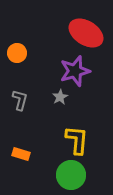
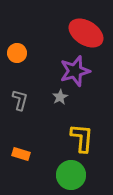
yellow L-shape: moved 5 px right, 2 px up
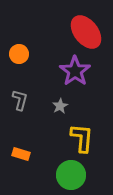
red ellipse: moved 1 px up; rotated 20 degrees clockwise
orange circle: moved 2 px right, 1 px down
purple star: rotated 20 degrees counterclockwise
gray star: moved 9 px down
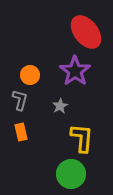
orange circle: moved 11 px right, 21 px down
orange rectangle: moved 22 px up; rotated 60 degrees clockwise
green circle: moved 1 px up
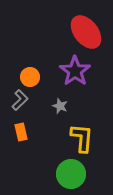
orange circle: moved 2 px down
gray L-shape: rotated 30 degrees clockwise
gray star: rotated 21 degrees counterclockwise
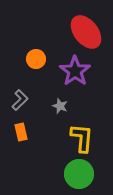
orange circle: moved 6 px right, 18 px up
green circle: moved 8 px right
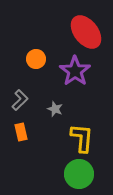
gray star: moved 5 px left, 3 px down
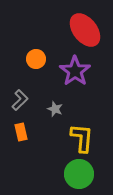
red ellipse: moved 1 px left, 2 px up
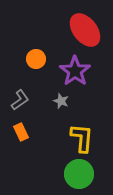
gray L-shape: rotated 10 degrees clockwise
gray star: moved 6 px right, 8 px up
orange rectangle: rotated 12 degrees counterclockwise
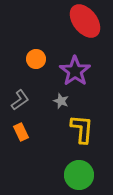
red ellipse: moved 9 px up
yellow L-shape: moved 9 px up
green circle: moved 1 px down
